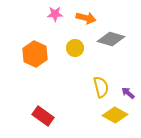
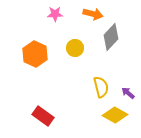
orange arrow: moved 7 px right, 4 px up
gray diamond: moved 2 px up; rotated 64 degrees counterclockwise
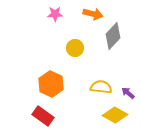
gray diamond: moved 2 px right, 1 px up
orange hexagon: moved 16 px right, 30 px down
yellow semicircle: rotated 70 degrees counterclockwise
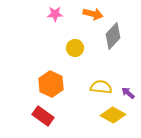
yellow diamond: moved 2 px left
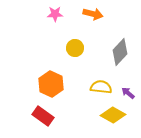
gray diamond: moved 7 px right, 16 px down
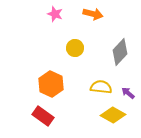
pink star: rotated 21 degrees clockwise
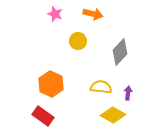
yellow circle: moved 3 px right, 7 px up
purple arrow: rotated 56 degrees clockwise
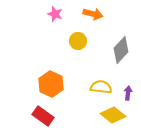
gray diamond: moved 1 px right, 2 px up
yellow diamond: rotated 10 degrees clockwise
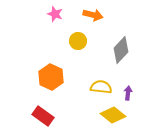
orange arrow: moved 1 px down
orange hexagon: moved 7 px up
